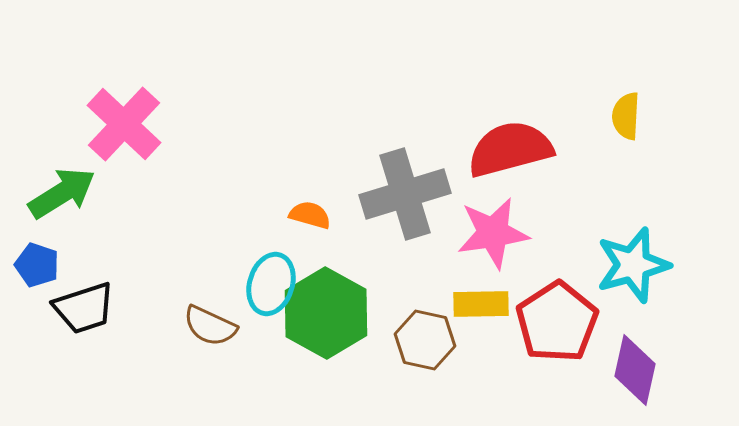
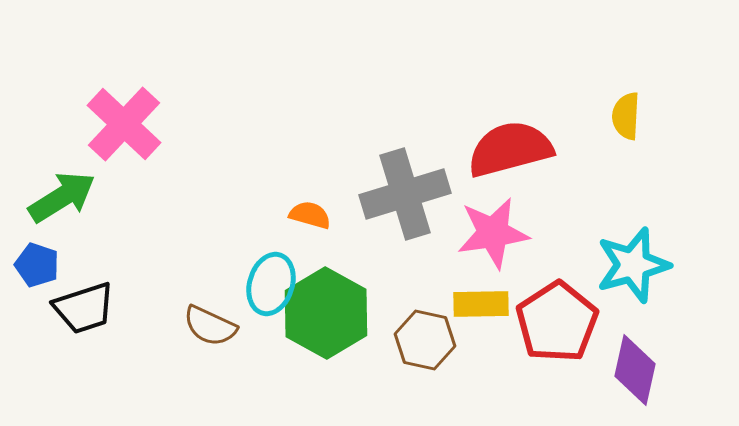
green arrow: moved 4 px down
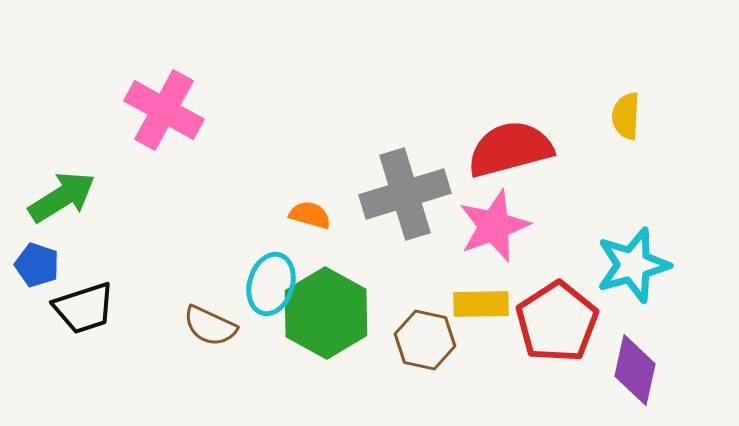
pink cross: moved 40 px right, 14 px up; rotated 14 degrees counterclockwise
pink star: moved 1 px right, 7 px up; rotated 12 degrees counterclockwise
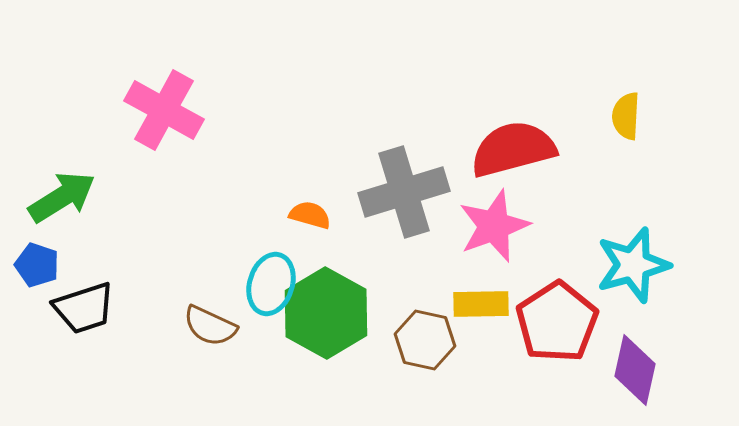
red semicircle: moved 3 px right
gray cross: moved 1 px left, 2 px up
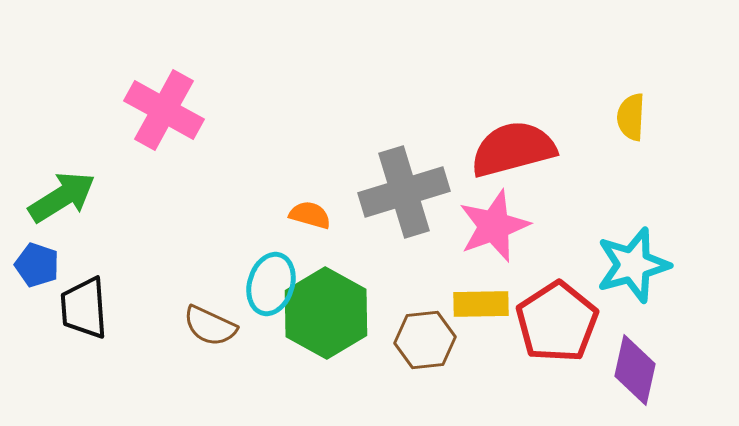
yellow semicircle: moved 5 px right, 1 px down
black trapezoid: rotated 104 degrees clockwise
brown hexagon: rotated 18 degrees counterclockwise
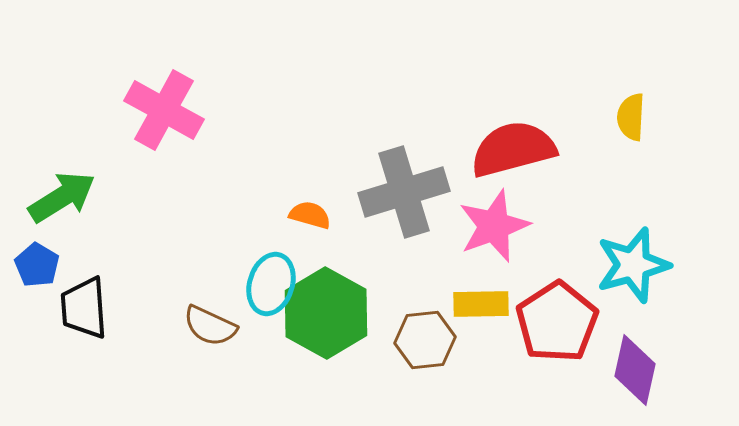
blue pentagon: rotated 12 degrees clockwise
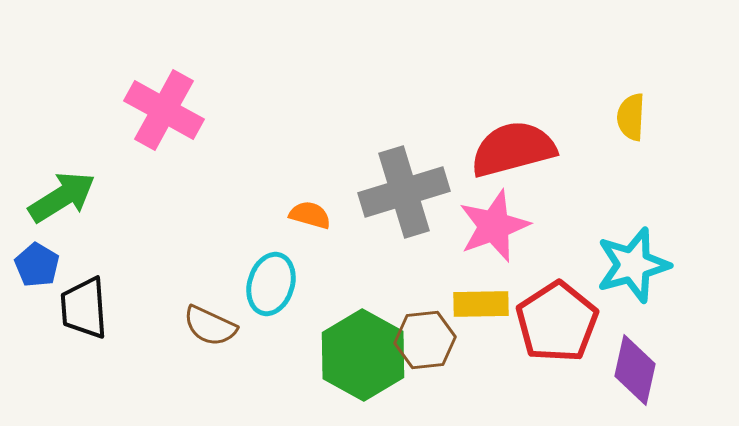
green hexagon: moved 37 px right, 42 px down
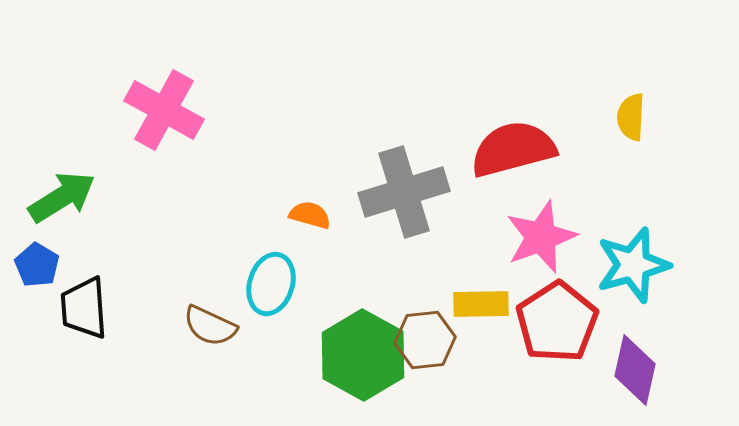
pink star: moved 47 px right, 11 px down
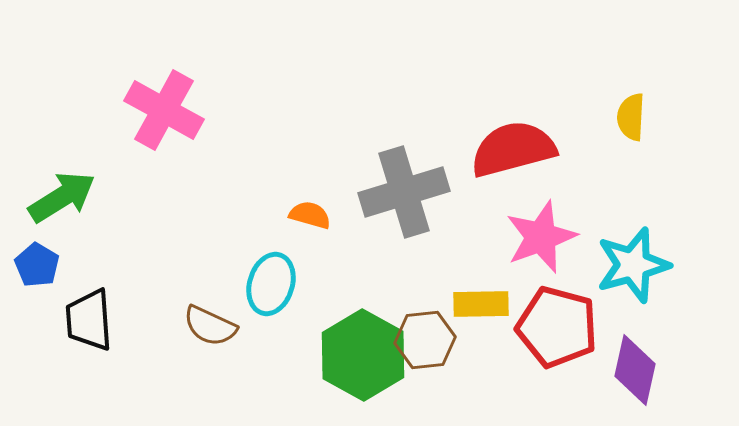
black trapezoid: moved 5 px right, 12 px down
red pentagon: moved 5 px down; rotated 24 degrees counterclockwise
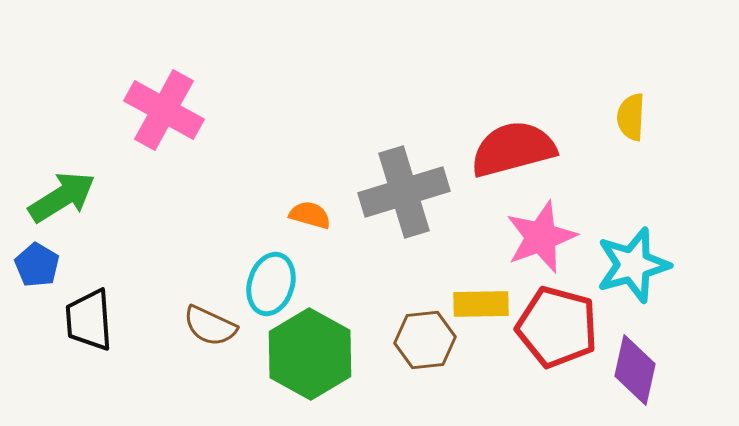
green hexagon: moved 53 px left, 1 px up
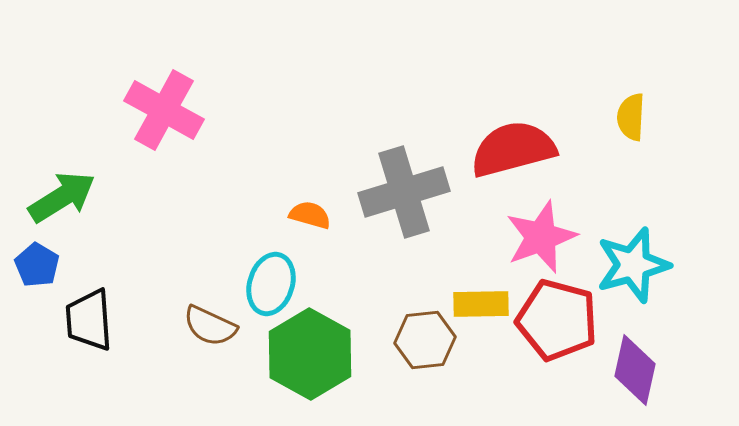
red pentagon: moved 7 px up
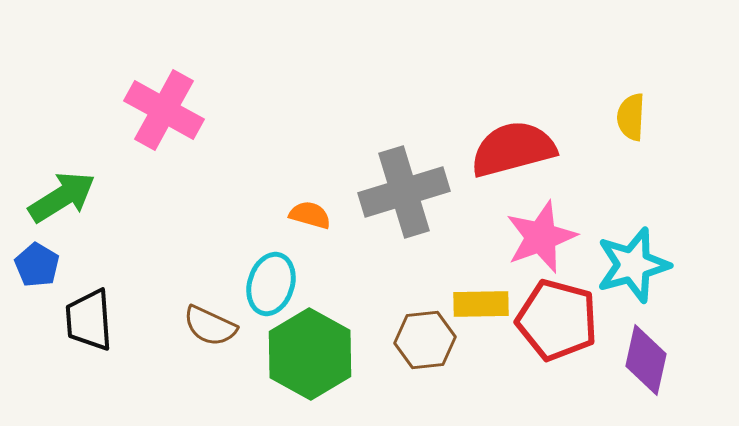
purple diamond: moved 11 px right, 10 px up
